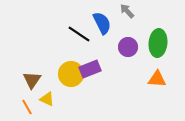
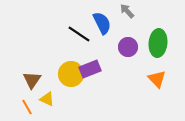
orange triangle: rotated 42 degrees clockwise
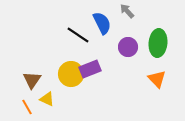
black line: moved 1 px left, 1 px down
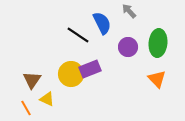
gray arrow: moved 2 px right
orange line: moved 1 px left, 1 px down
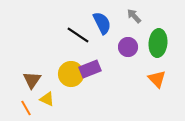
gray arrow: moved 5 px right, 5 px down
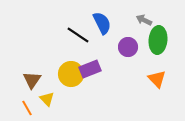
gray arrow: moved 10 px right, 4 px down; rotated 21 degrees counterclockwise
green ellipse: moved 3 px up
yellow triangle: rotated 21 degrees clockwise
orange line: moved 1 px right
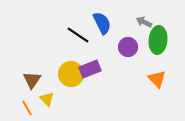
gray arrow: moved 2 px down
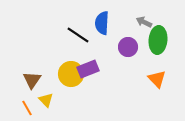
blue semicircle: rotated 150 degrees counterclockwise
purple rectangle: moved 2 px left
yellow triangle: moved 1 px left, 1 px down
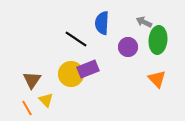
black line: moved 2 px left, 4 px down
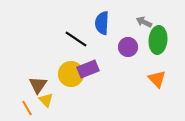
brown triangle: moved 6 px right, 5 px down
